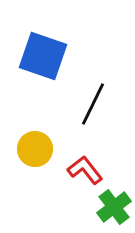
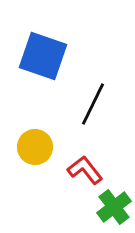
yellow circle: moved 2 px up
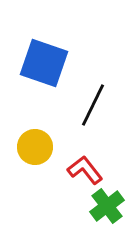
blue square: moved 1 px right, 7 px down
black line: moved 1 px down
green cross: moved 7 px left, 1 px up
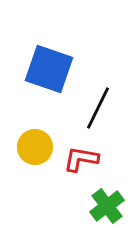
blue square: moved 5 px right, 6 px down
black line: moved 5 px right, 3 px down
red L-shape: moved 4 px left, 11 px up; rotated 42 degrees counterclockwise
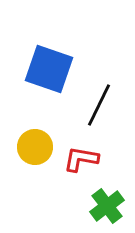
black line: moved 1 px right, 3 px up
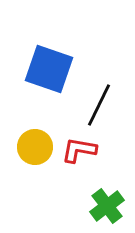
red L-shape: moved 2 px left, 9 px up
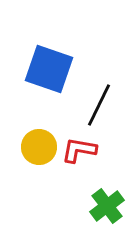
yellow circle: moved 4 px right
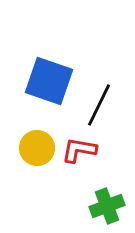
blue square: moved 12 px down
yellow circle: moved 2 px left, 1 px down
green cross: rotated 16 degrees clockwise
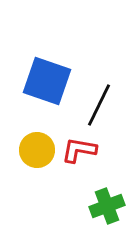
blue square: moved 2 px left
yellow circle: moved 2 px down
